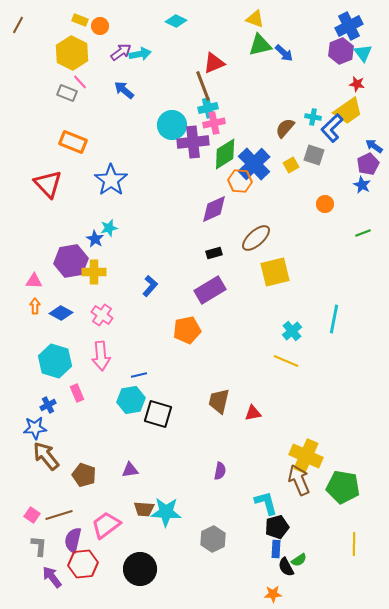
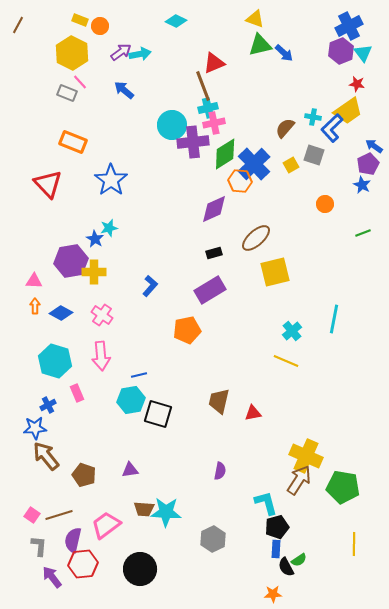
brown arrow at (299, 480): rotated 56 degrees clockwise
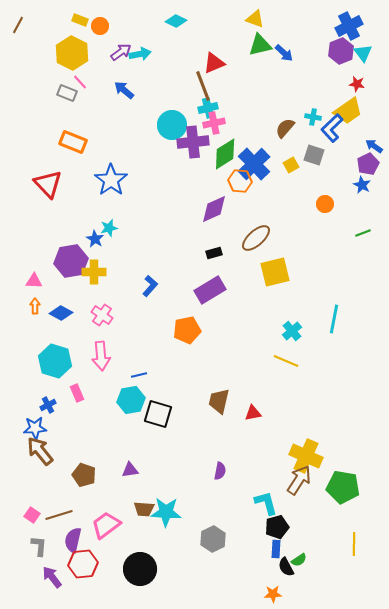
brown arrow at (46, 456): moved 6 px left, 5 px up
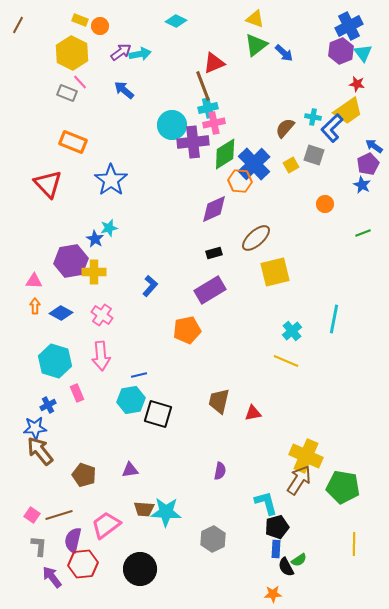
green triangle at (260, 45): moved 4 px left; rotated 25 degrees counterclockwise
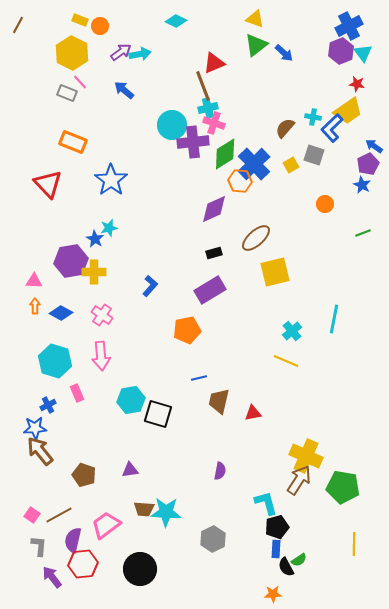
pink cross at (214, 123): rotated 30 degrees clockwise
blue line at (139, 375): moved 60 px right, 3 px down
brown line at (59, 515): rotated 12 degrees counterclockwise
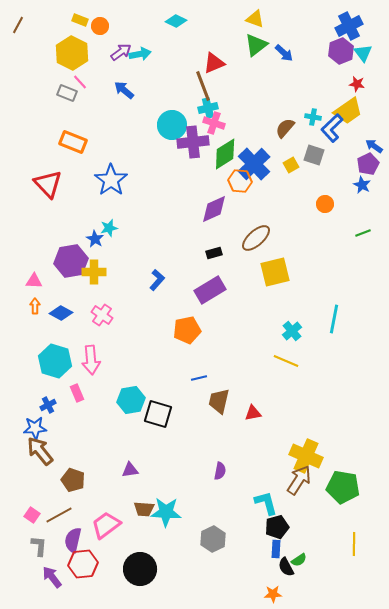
blue L-shape at (150, 286): moved 7 px right, 6 px up
pink arrow at (101, 356): moved 10 px left, 4 px down
brown pentagon at (84, 475): moved 11 px left, 5 px down
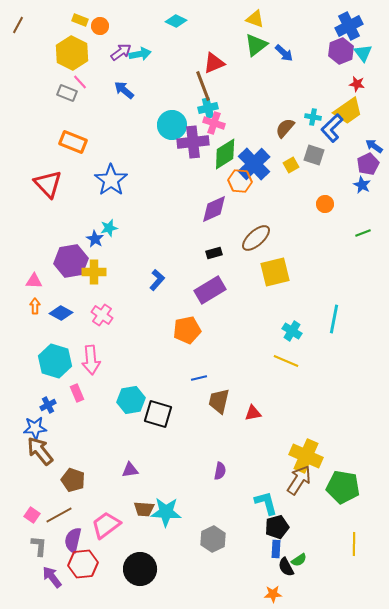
cyan cross at (292, 331): rotated 18 degrees counterclockwise
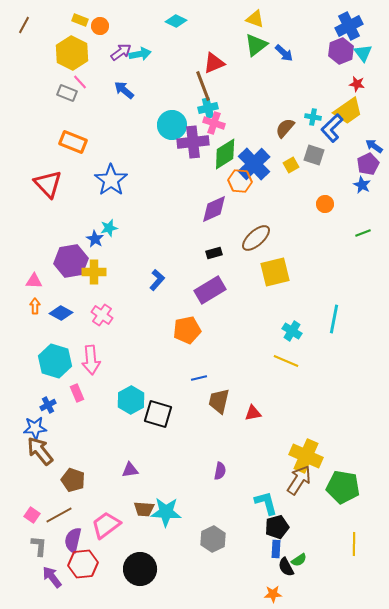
brown line at (18, 25): moved 6 px right
cyan hexagon at (131, 400): rotated 20 degrees counterclockwise
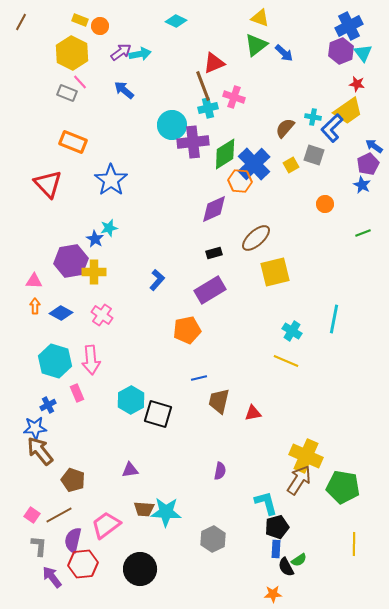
yellow triangle at (255, 19): moved 5 px right, 1 px up
brown line at (24, 25): moved 3 px left, 3 px up
pink cross at (214, 123): moved 20 px right, 26 px up
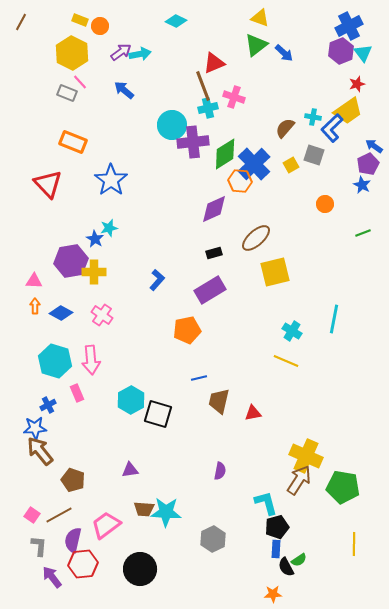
red star at (357, 84): rotated 28 degrees counterclockwise
